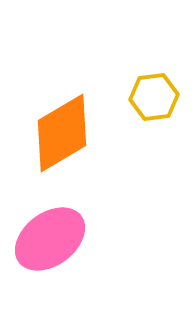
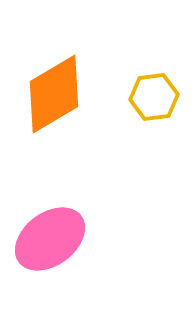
orange diamond: moved 8 px left, 39 px up
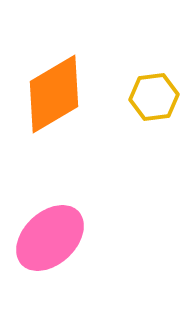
pink ellipse: moved 1 px up; rotated 6 degrees counterclockwise
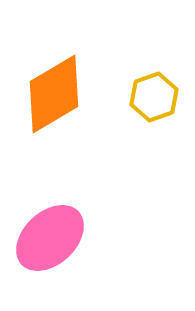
yellow hexagon: rotated 12 degrees counterclockwise
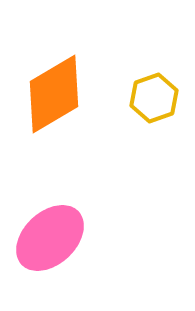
yellow hexagon: moved 1 px down
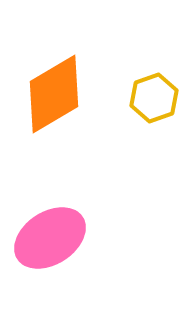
pink ellipse: rotated 10 degrees clockwise
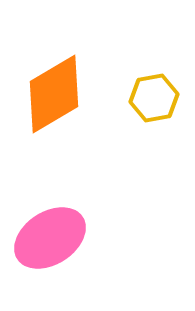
yellow hexagon: rotated 9 degrees clockwise
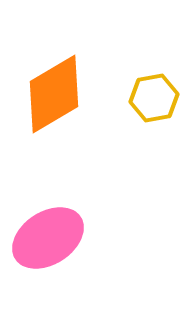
pink ellipse: moved 2 px left
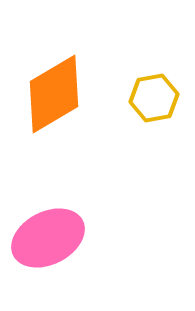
pink ellipse: rotated 6 degrees clockwise
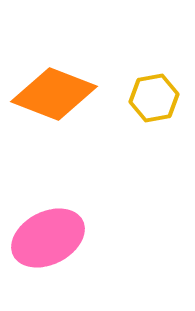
orange diamond: rotated 52 degrees clockwise
